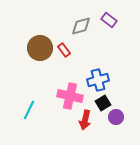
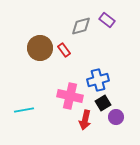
purple rectangle: moved 2 px left
cyan line: moved 5 px left; rotated 54 degrees clockwise
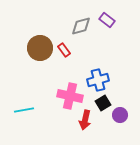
purple circle: moved 4 px right, 2 px up
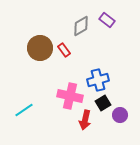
gray diamond: rotated 15 degrees counterclockwise
cyan line: rotated 24 degrees counterclockwise
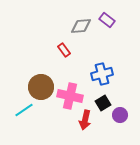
gray diamond: rotated 25 degrees clockwise
brown circle: moved 1 px right, 39 px down
blue cross: moved 4 px right, 6 px up
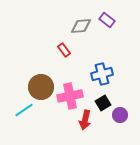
pink cross: rotated 25 degrees counterclockwise
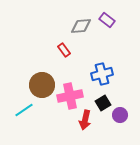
brown circle: moved 1 px right, 2 px up
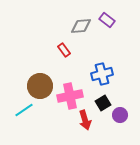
brown circle: moved 2 px left, 1 px down
red arrow: rotated 30 degrees counterclockwise
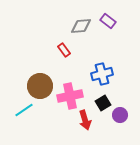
purple rectangle: moved 1 px right, 1 px down
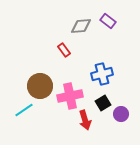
purple circle: moved 1 px right, 1 px up
